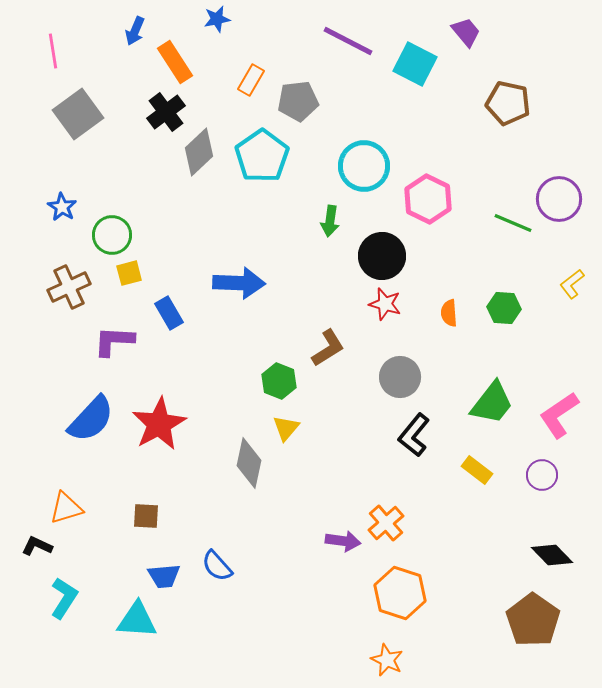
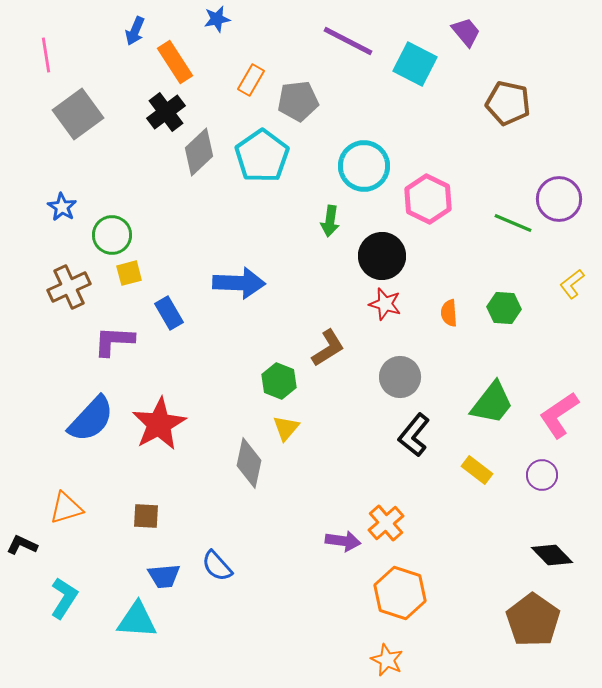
pink line at (53, 51): moved 7 px left, 4 px down
black L-shape at (37, 546): moved 15 px left, 1 px up
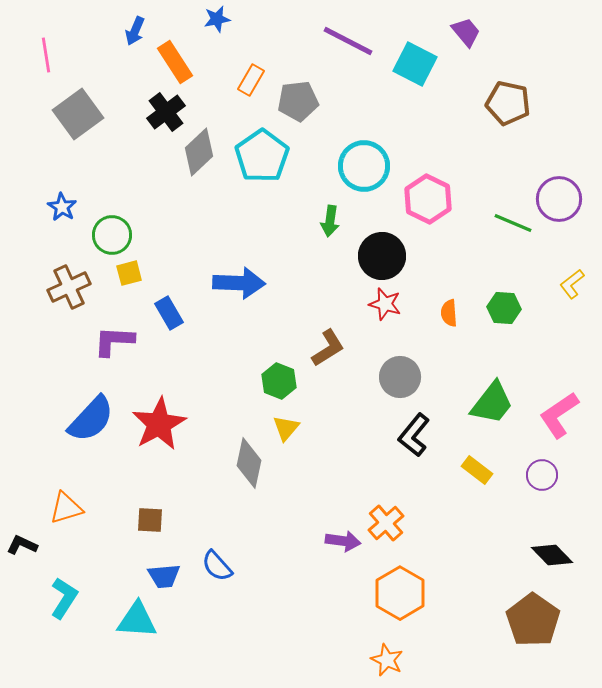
brown square at (146, 516): moved 4 px right, 4 px down
orange hexagon at (400, 593): rotated 12 degrees clockwise
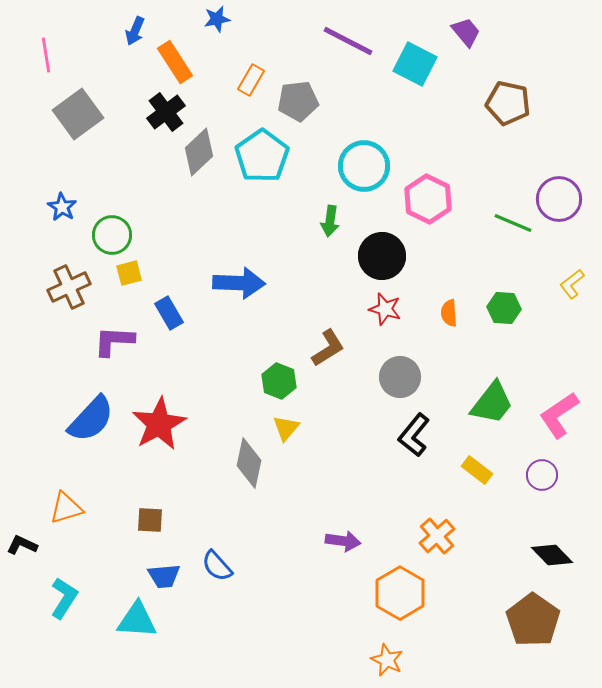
red star at (385, 304): moved 5 px down
orange cross at (386, 523): moved 51 px right, 13 px down
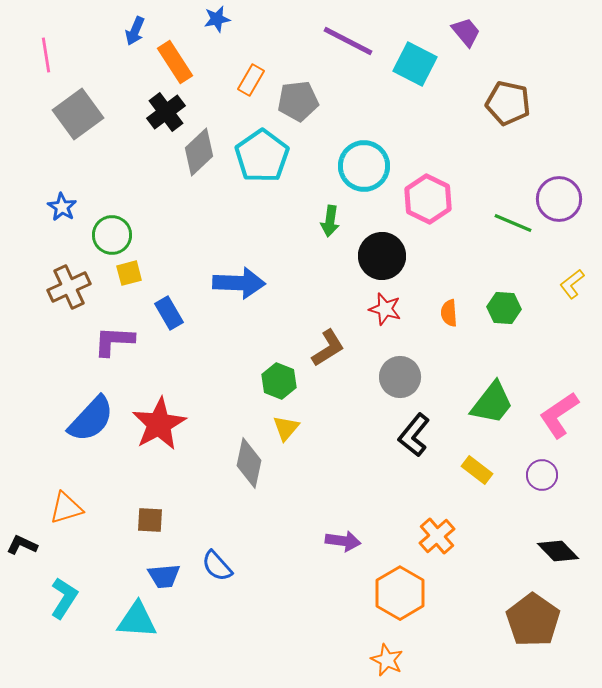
black diamond at (552, 555): moved 6 px right, 4 px up
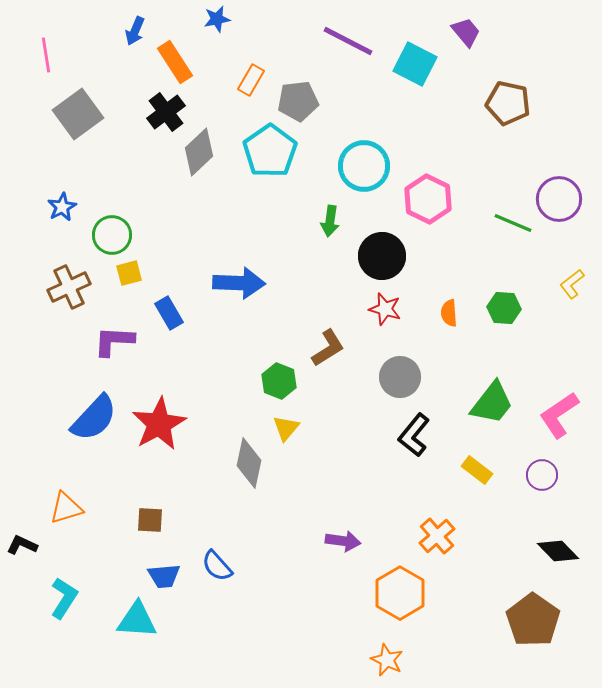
cyan pentagon at (262, 156): moved 8 px right, 5 px up
blue star at (62, 207): rotated 12 degrees clockwise
blue semicircle at (91, 419): moved 3 px right, 1 px up
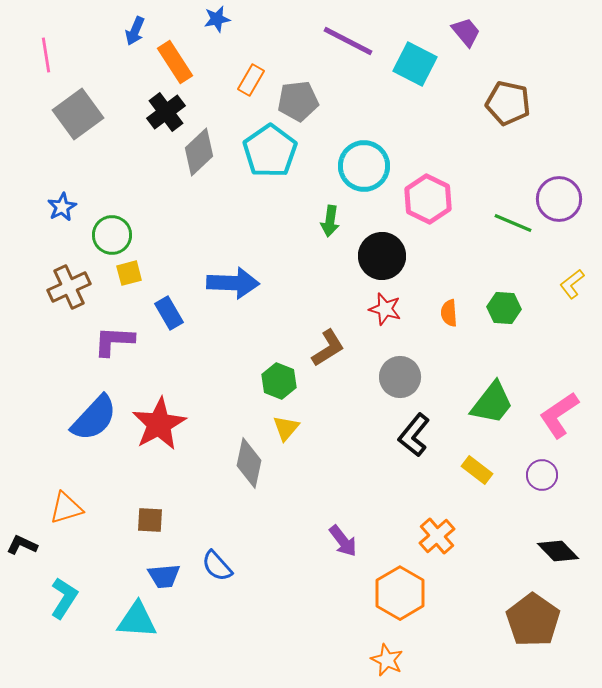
blue arrow at (239, 283): moved 6 px left
purple arrow at (343, 541): rotated 44 degrees clockwise
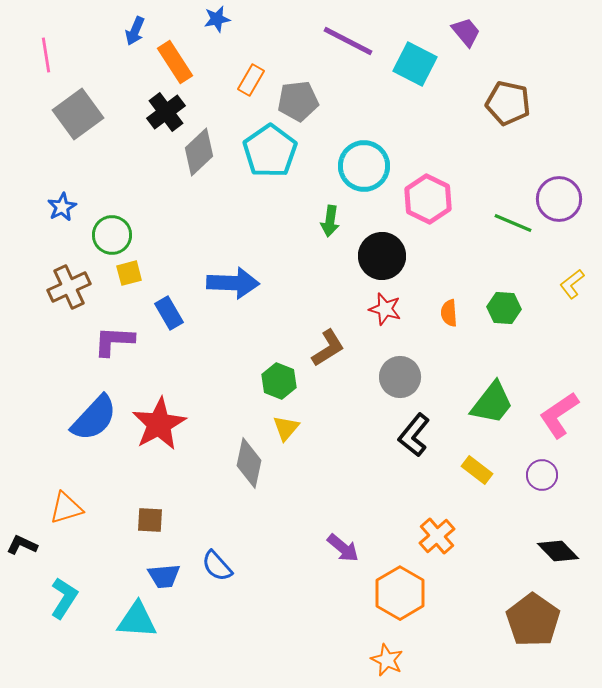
purple arrow at (343, 541): moved 7 px down; rotated 12 degrees counterclockwise
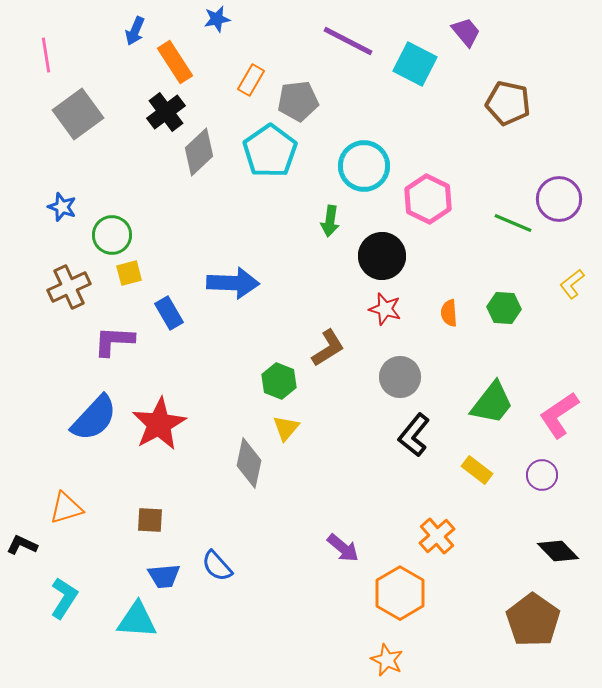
blue star at (62, 207): rotated 24 degrees counterclockwise
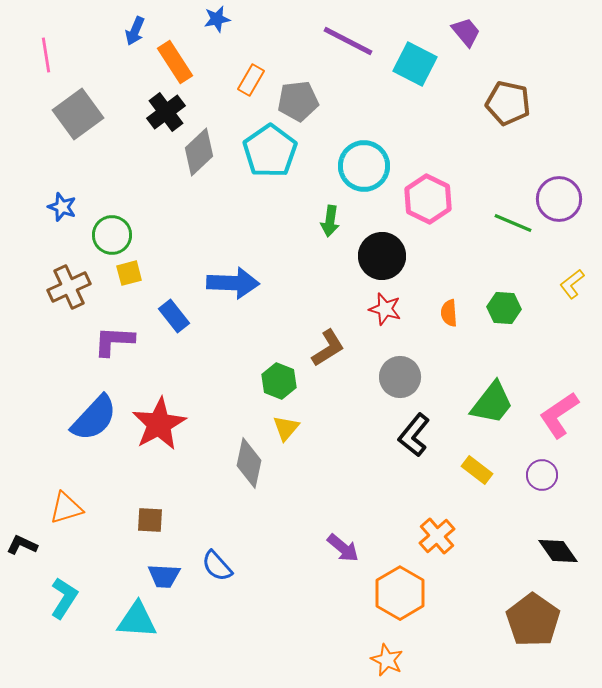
blue rectangle at (169, 313): moved 5 px right, 3 px down; rotated 8 degrees counterclockwise
black diamond at (558, 551): rotated 9 degrees clockwise
blue trapezoid at (164, 576): rotated 8 degrees clockwise
